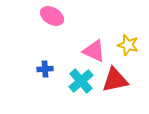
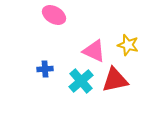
pink ellipse: moved 2 px right, 1 px up
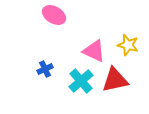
blue cross: rotated 21 degrees counterclockwise
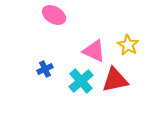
yellow star: rotated 15 degrees clockwise
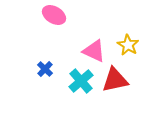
blue cross: rotated 21 degrees counterclockwise
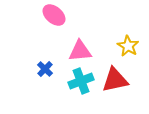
pink ellipse: rotated 10 degrees clockwise
yellow star: moved 1 px down
pink triangle: moved 14 px left; rotated 30 degrees counterclockwise
cyan cross: rotated 20 degrees clockwise
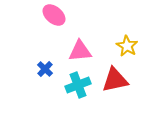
yellow star: moved 1 px left
cyan cross: moved 3 px left, 4 px down
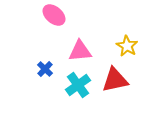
cyan cross: rotated 15 degrees counterclockwise
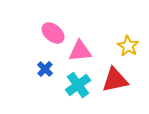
pink ellipse: moved 1 px left, 18 px down
yellow star: moved 1 px right
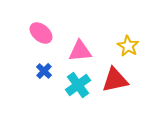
pink ellipse: moved 12 px left
blue cross: moved 1 px left, 2 px down
